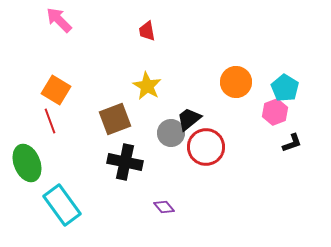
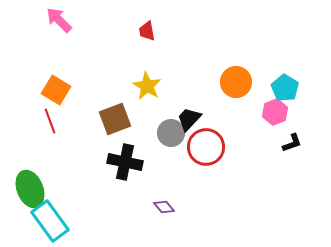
black trapezoid: rotated 8 degrees counterclockwise
green ellipse: moved 3 px right, 26 px down
cyan rectangle: moved 12 px left, 16 px down
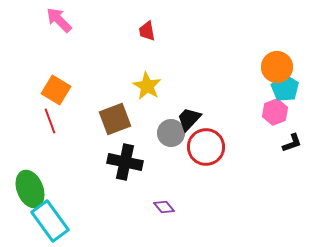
orange circle: moved 41 px right, 15 px up
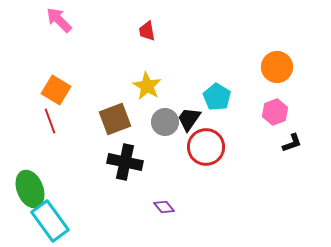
cyan pentagon: moved 68 px left, 9 px down
black trapezoid: rotated 8 degrees counterclockwise
gray circle: moved 6 px left, 11 px up
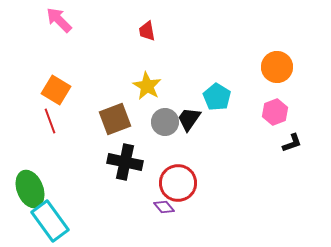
red circle: moved 28 px left, 36 px down
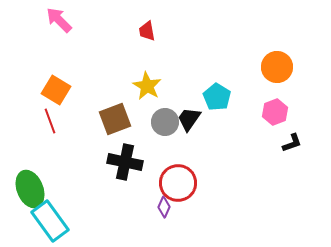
purple diamond: rotated 65 degrees clockwise
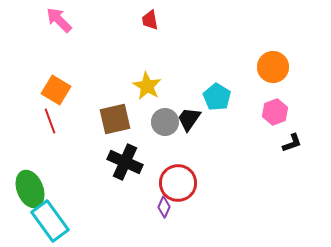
red trapezoid: moved 3 px right, 11 px up
orange circle: moved 4 px left
brown square: rotated 8 degrees clockwise
black cross: rotated 12 degrees clockwise
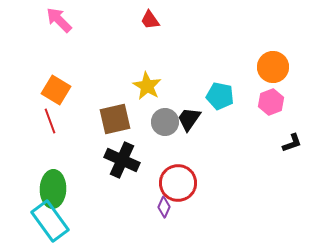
red trapezoid: rotated 25 degrees counterclockwise
cyan pentagon: moved 3 px right, 1 px up; rotated 20 degrees counterclockwise
pink hexagon: moved 4 px left, 10 px up
black cross: moved 3 px left, 2 px up
green ellipse: moved 23 px right; rotated 24 degrees clockwise
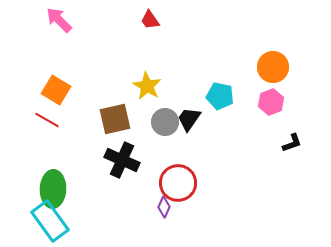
red line: moved 3 px left, 1 px up; rotated 40 degrees counterclockwise
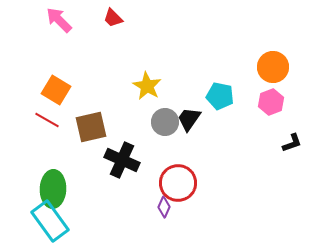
red trapezoid: moved 37 px left, 2 px up; rotated 10 degrees counterclockwise
brown square: moved 24 px left, 8 px down
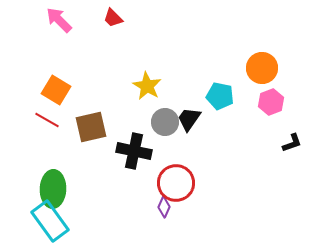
orange circle: moved 11 px left, 1 px down
black cross: moved 12 px right, 9 px up; rotated 12 degrees counterclockwise
red circle: moved 2 px left
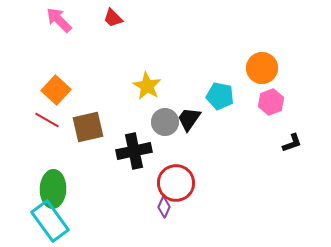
orange square: rotated 12 degrees clockwise
brown square: moved 3 px left
black cross: rotated 24 degrees counterclockwise
